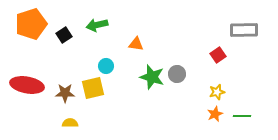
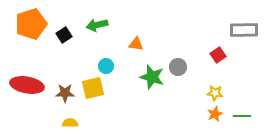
gray circle: moved 1 px right, 7 px up
yellow star: moved 2 px left, 1 px down; rotated 21 degrees clockwise
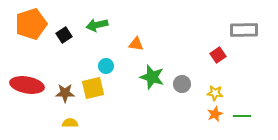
gray circle: moved 4 px right, 17 px down
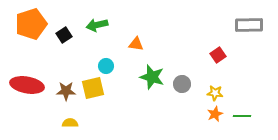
gray rectangle: moved 5 px right, 5 px up
brown star: moved 1 px right, 2 px up
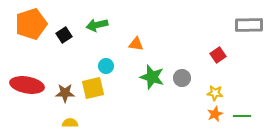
gray circle: moved 6 px up
brown star: moved 1 px left, 2 px down
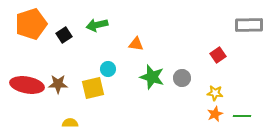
cyan circle: moved 2 px right, 3 px down
brown star: moved 7 px left, 9 px up
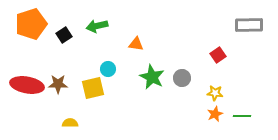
green arrow: moved 1 px down
green star: rotated 10 degrees clockwise
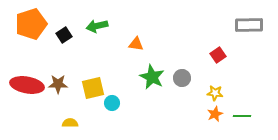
cyan circle: moved 4 px right, 34 px down
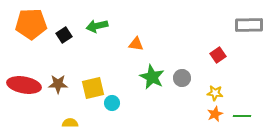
orange pentagon: rotated 16 degrees clockwise
red ellipse: moved 3 px left
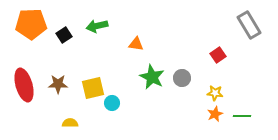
gray rectangle: rotated 60 degrees clockwise
red ellipse: rotated 64 degrees clockwise
